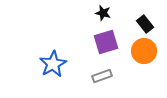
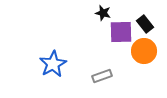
purple square: moved 15 px right, 10 px up; rotated 15 degrees clockwise
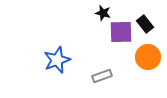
orange circle: moved 4 px right, 6 px down
blue star: moved 4 px right, 4 px up; rotated 8 degrees clockwise
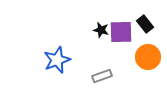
black star: moved 2 px left, 17 px down
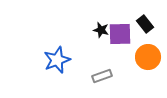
purple square: moved 1 px left, 2 px down
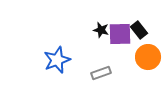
black rectangle: moved 6 px left, 6 px down
gray rectangle: moved 1 px left, 3 px up
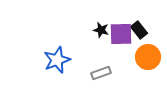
purple square: moved 1 px right
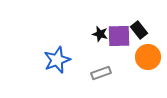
black star: moved 1 px left, 4 px down
purple square: moved 2 px left, 2 px down
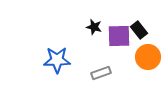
black star: moved 6 px left, 7 px up
blue star: rotated 20 degrees clockwise
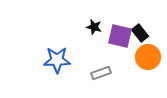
black rectangle: moved 1 px right, 3 px down
purple square: moved 1 px right; rotated 15 degrees clockwise
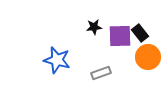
black star: rotated 21 degrees counterclockwise
purple square: rotated 15 degrees counterclockwise
blue star: rotated 16 degrees clockwise
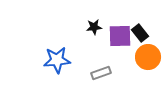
blue star: rotated 20 degrees counterclockwise
